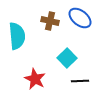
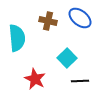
brown cross: moved 2 px left
cyan semicircle: moved 2 px down
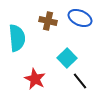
blue ellipse: rotated 15 degrees counterclockwise
black line: rotated 54 degrees clockwise
